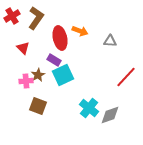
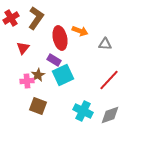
red cross: moved 1 px left, 2 px down
gray triangle: moved 5 px left, 3 px down
red triangle: rotated 24 degrees clockwise
red line: moved 17 px left, 3 px down
pink cross: moved 1 px right
cyan cross: moved 6 px left, 3 px down; rotated 12 degrees counterclockwise
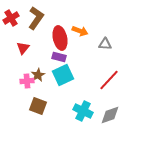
purple rectangle: moved 5 px right, 3 px up; rotated 16 degrees counterclockwise
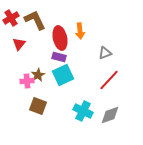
brown L-shape: moved 1 px left, 2 px down; rotated 60 degrees counterclockwise
orange arrow: rotated 63 degrees clockwise
gray triangle: moved 9 px down; rotated 24 degrees counterclockwise
red triangle: moved 4 px left, 4 px up
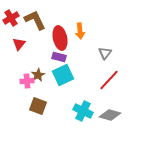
gray triangle: rotated 32 degrees counterclockwise
gray diamond: rotated 35 degrees clockwise
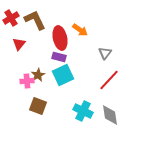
orange arrow: moved 1 px up; rotated 49 degrees counterclockwise
gray diamond: rotated 65 degrees clockwise
